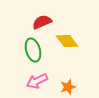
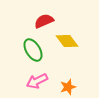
red semicircle: moved 2 px right, 1 px up
green ellipse: rotated 15 degrees counterclockwise
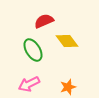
pink arrow: moved 8 px left, 3 px down
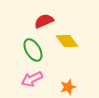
pink arrow: moved 3 px right, 5 px up
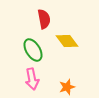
red semicircle: moved 2 px up; rotated 102 degrees clockwise
pink arrow: rotated 75 degrees counterclockwise
orange star: moved 1 px left
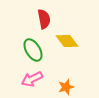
pink arrow: rotated 75 degrees clockwise
orange star: moved 1 px left
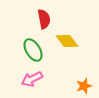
orange star: moved 18 px right, 1 px up
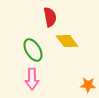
red semicircle: moved 6 px right, 2 px up
pink arrow: rotated 65 degrees counterclockwise
orange star: moved 4 px right, 1 px up; rotated 21 degrees clockwise
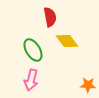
pink arrow: moved 1 px left, 1 px down; rotated 15 degrees clockwise
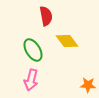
red semicircle: moved 4 px left, 1 px up
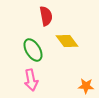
pink arrow: rotated 25 degrees counterclockwise
orange star: moved 2 px left, 1 px down
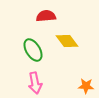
red semicircle: rotated 84 degrees counterclockwise
pink arrow: moved 4 px right, 3 px down
